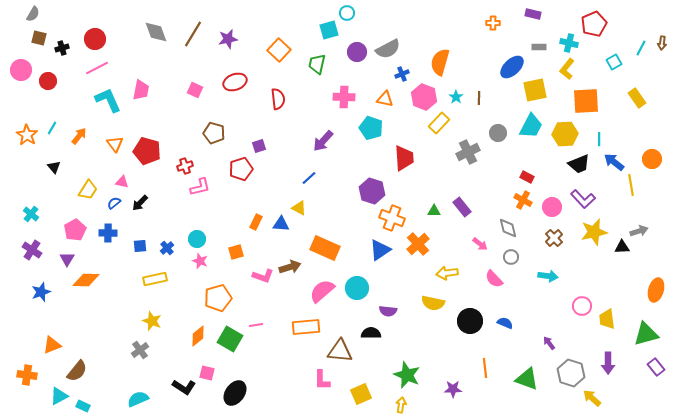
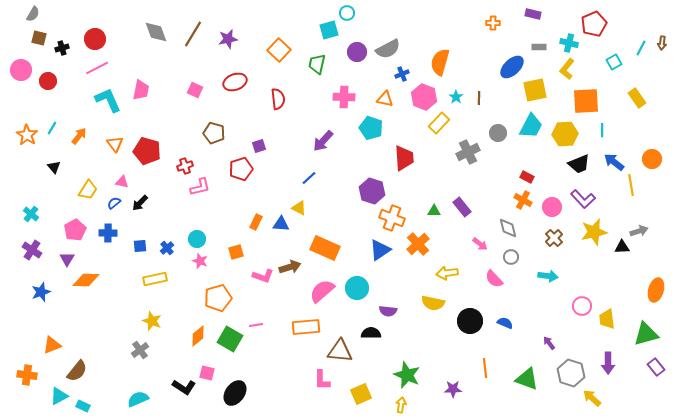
cyan line at (599, 139): moved 3 px right, 9 px up
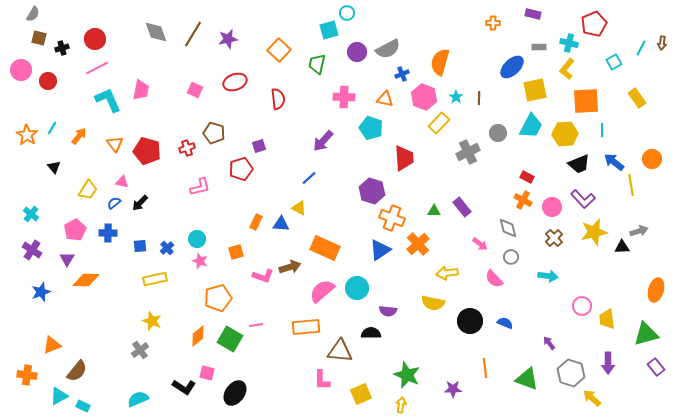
red cross at (185, 166): moved 2 px right, 18 px up
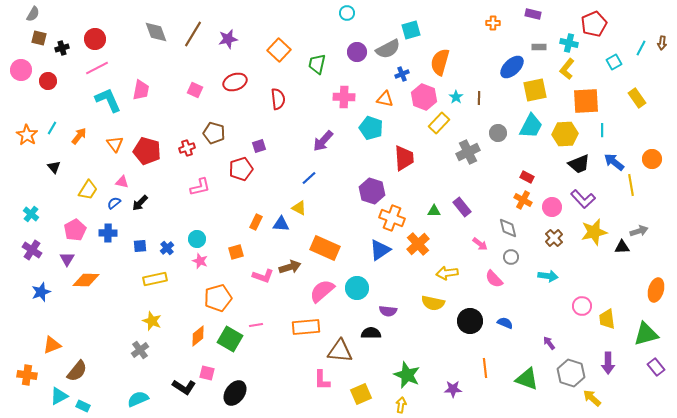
cyan square at (329, 30): moved 82 px right
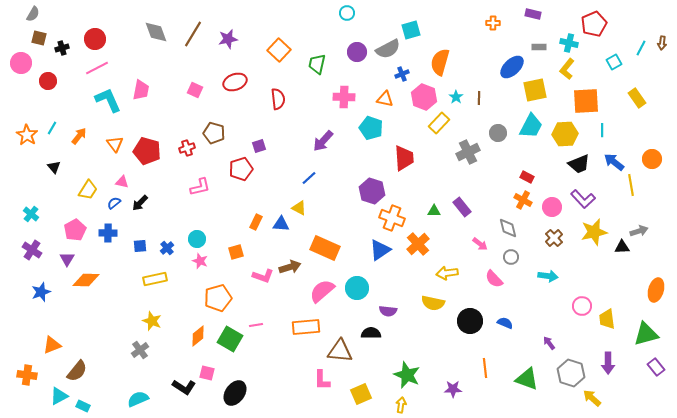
pink circle at (21, 70): moved 7 px up
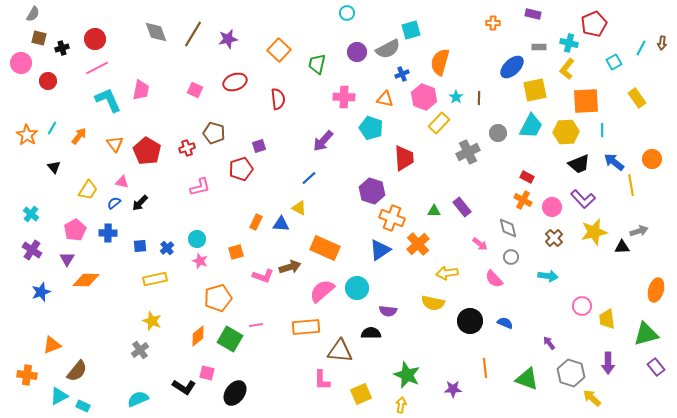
yellow hexagon at (565, 134): moved 1 px right, 2 px up
red pentagon at (147, 151): rotated 16 degrees clockwise
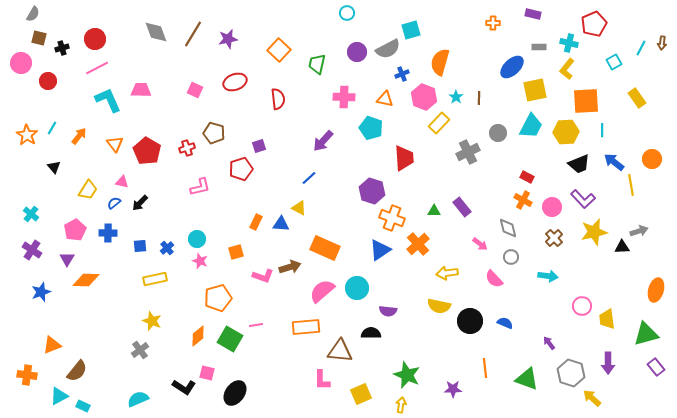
pink trapezoid at (141, 90): rotated 100 degrees counterclockwise
yellow semicircle at (433, 303): moved 6 px right, 3 px down
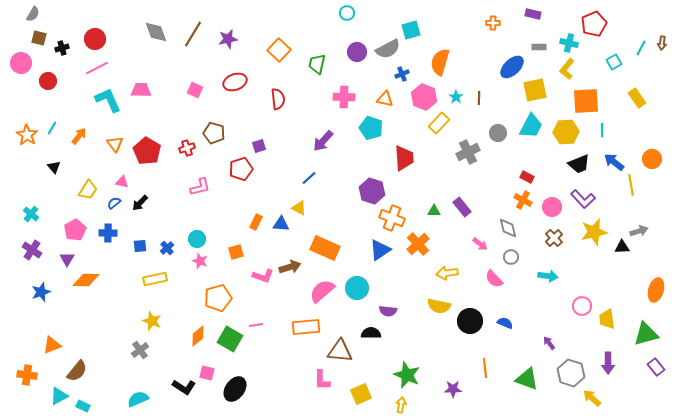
black ellipse at (235, 393): moved 4 px up
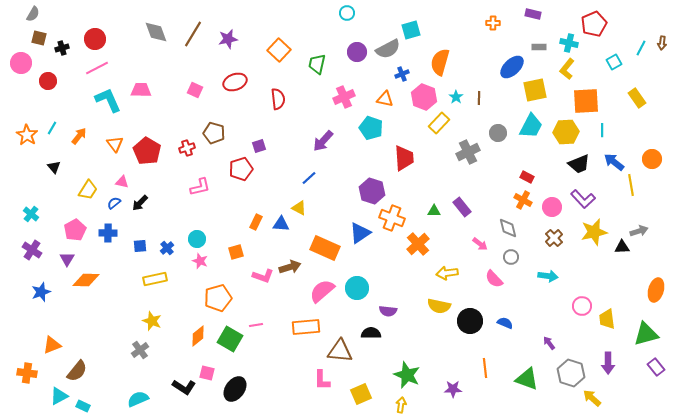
pink cross at (344, 97): rotated 25 degrees counterclockwise
blue triangle at (380, 250): moved 20 px left, 17 px up
orange cross at (27, 375): moved 2 px up
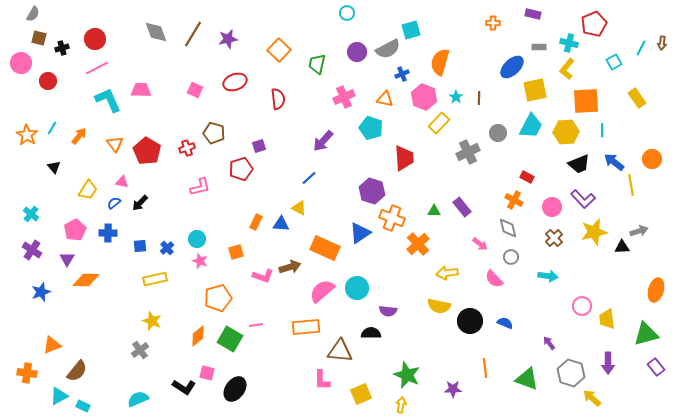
orange cross at (523, 200): moved 9 px left
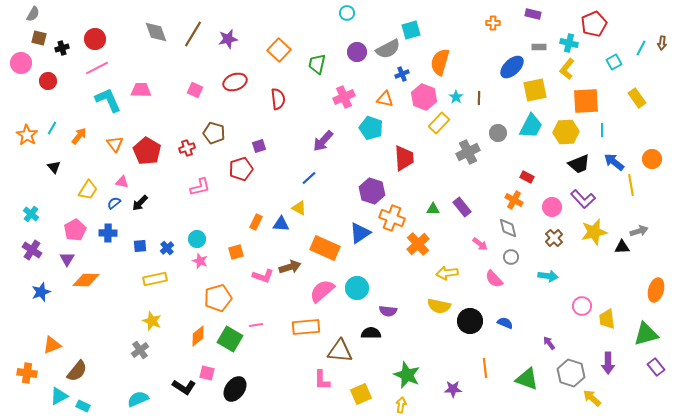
green triangle at (434, 211): moved 1 px left, 2 px up
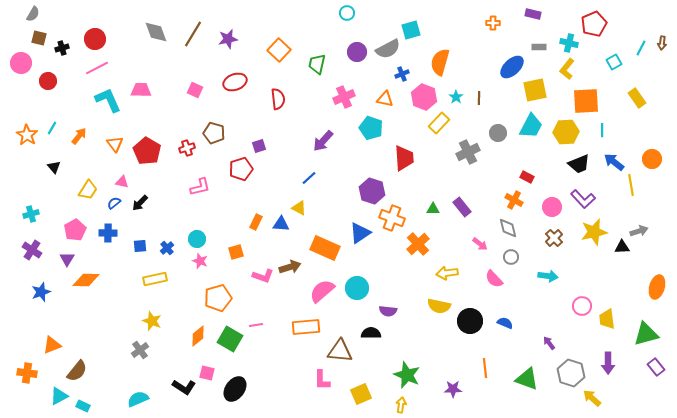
cyan cross at (31, 214): rotated 35 degrees clockwise
orange ellipse at (656, 290): moved 1 px right, 3 px up
